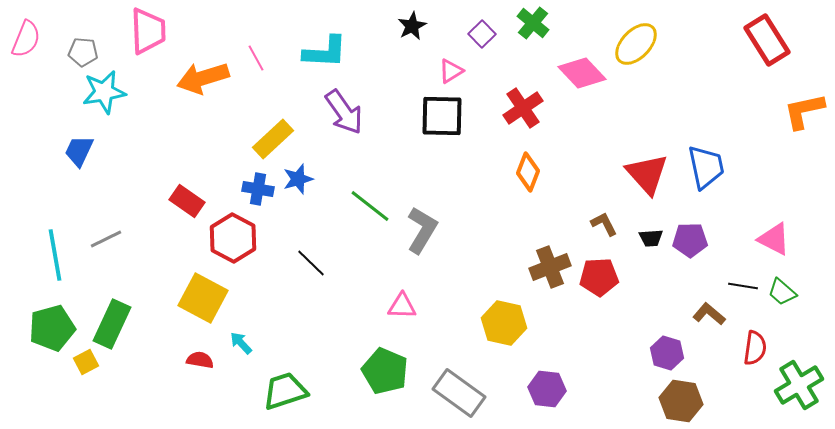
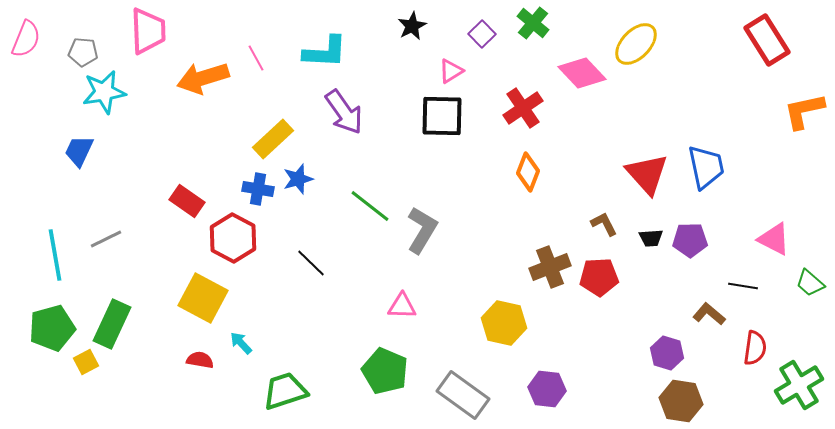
green trapezoid at (782, 292): moved 28 px right, 9 px up
gray rectangle at (459, 393): moved 4 px right, 2 px down
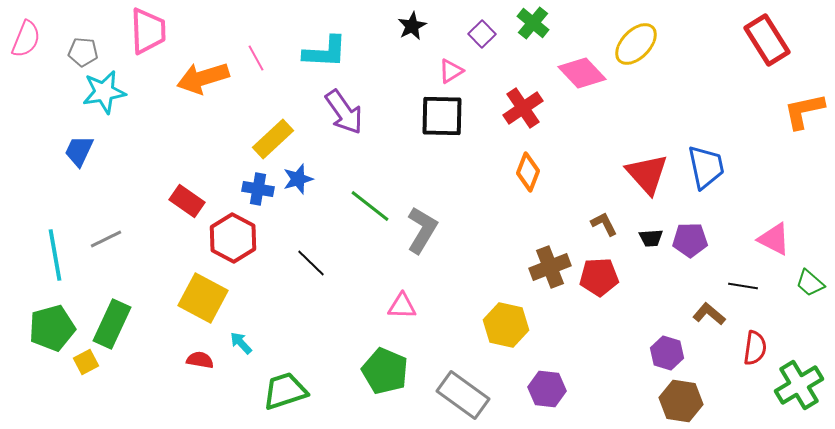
yellow hexagon at (504, 323): moved 2 px right, 2 px down
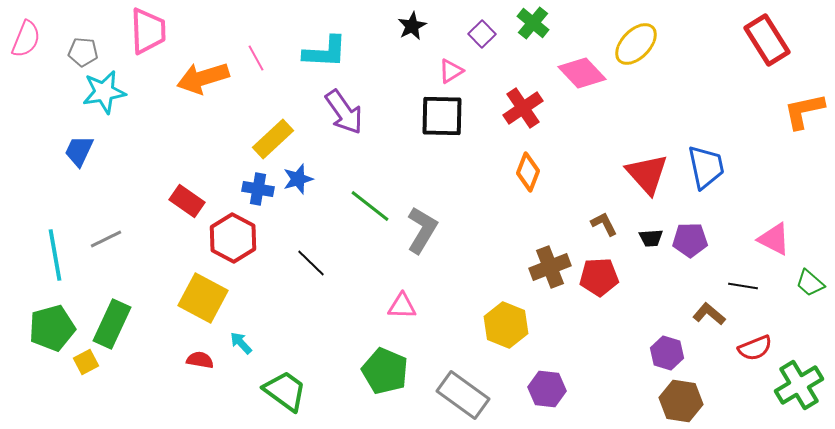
yellow hexagon at (506, 325): rotated 9 degrees clockwise
red semicircle at (755, 348): rotated 60 degrees clockwise
green trapezoid at (285, 391): rotated 54 degrees clockwise
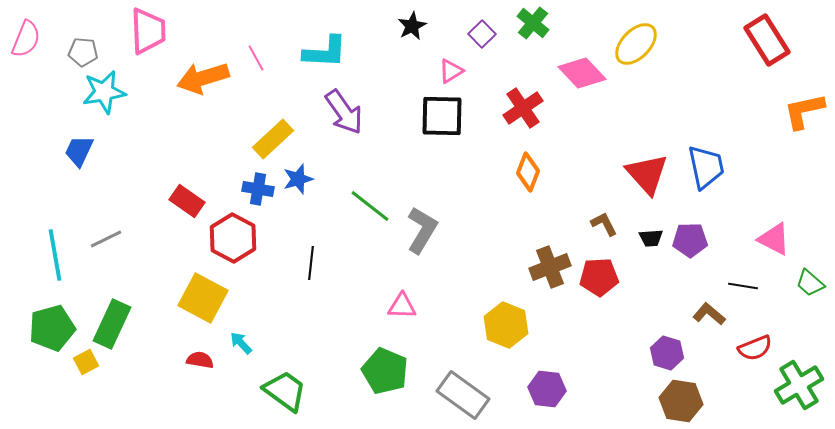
black line at (311, 263): rotated 52 degrees clockwise
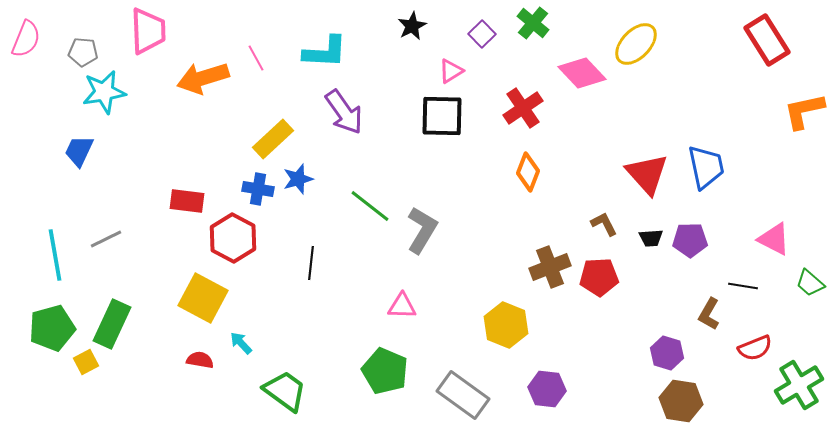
red rectangle at (187, 201): rotated 28 degrees counterclockwise
brown L-shape at (709, 314): rotated 100 degrees counterclockwise
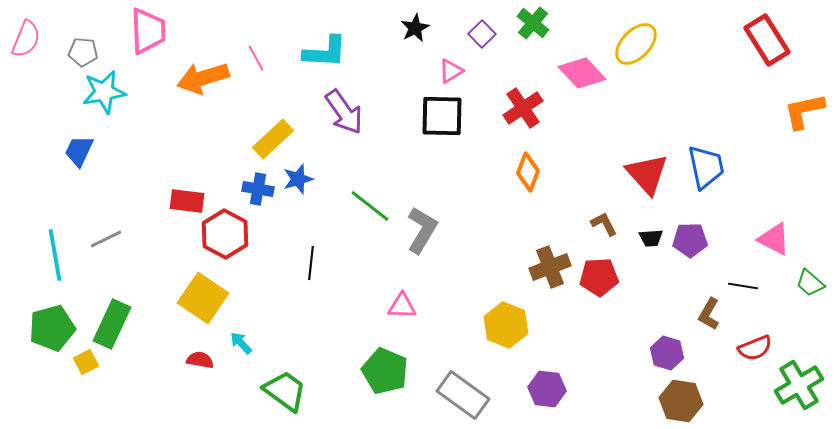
black star at (412, 26): moved 3 px right, 2 px down
red hexagon at (233, 238): moved 8 px left, 4 px up
yellow square at (203, 298): rotated 6 degrees clockwise
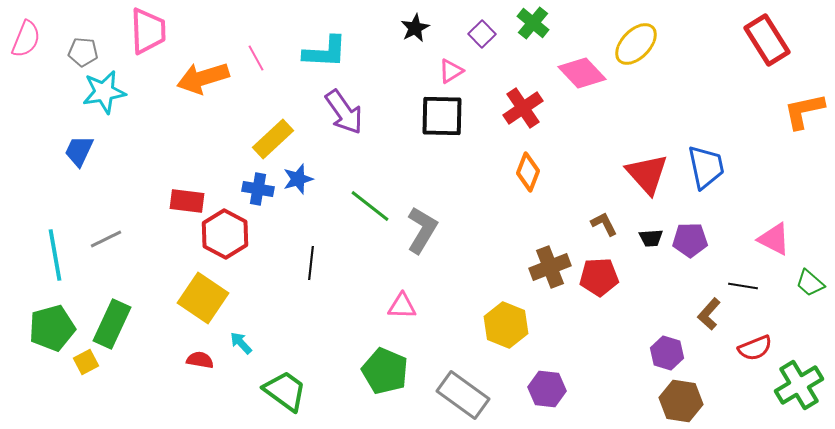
brown L-shape at (709, 314): rotated 12 degrees clockwise
